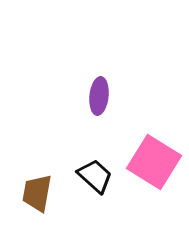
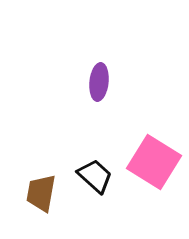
purple ellipse: moved 14 px up
brown trapezoid: moved 4 px right
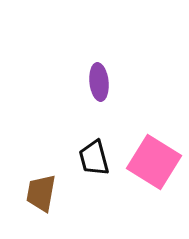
purple ellipse: rotated 12 degrees counterclockwise
black trapezoid: moved 1 px left, 18 px up; rotated 147 degrees counterclockwise
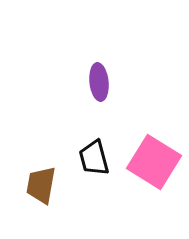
brown trapezoid: moved 8 px up
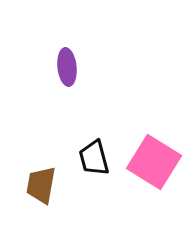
purple ellipse: moved 32 px left, 15 px up
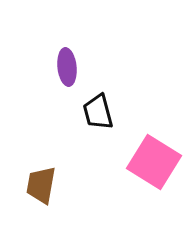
black trapezoid: moved 4 px right, 46 px up
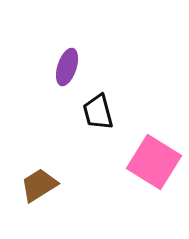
purple ellipse: rotated 24 degrees clockwise
brown trapezoid: moved 2 px left; rotated 48 degrees clockwise
